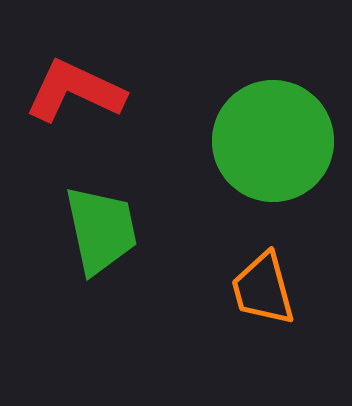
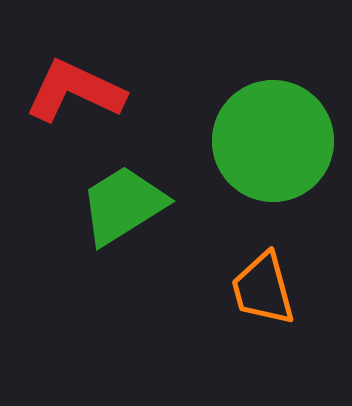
green trapezoid: moved 22 px right, 25 px up; rotated 110 degrees counterclockwise
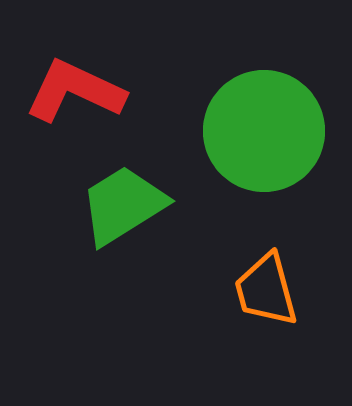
green circle: moved 9 px left, 10 px up
orange trapezoid: moved 3 px right, 1 px down
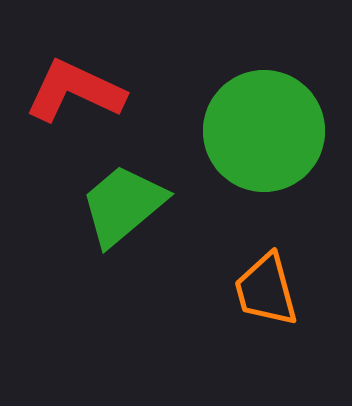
green trapezoid: rotated 8 degrees counterclockwise
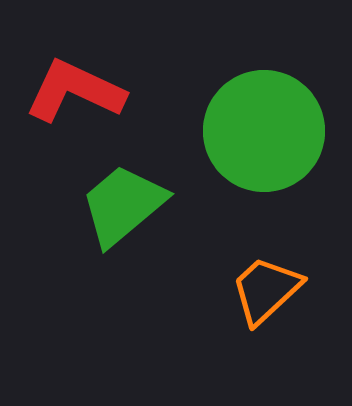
orange trapezoid: rotated 62 degrees clockwise
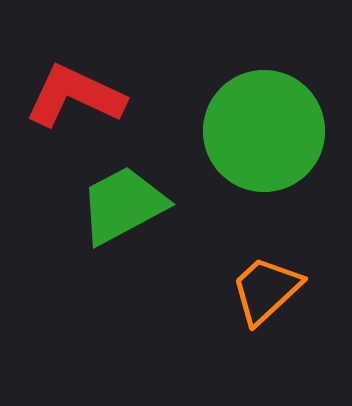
red L-shape: moved 5 px down
green trapezoid: rotated 12 degrees clockwise
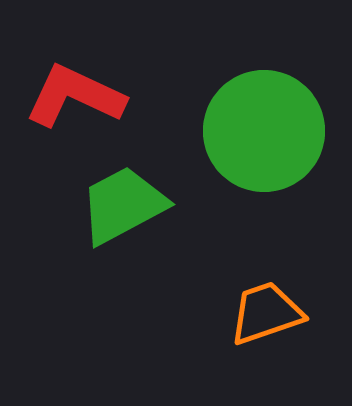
orange trapezoid: moved 23 px down; rotated 24 degrees clockwise
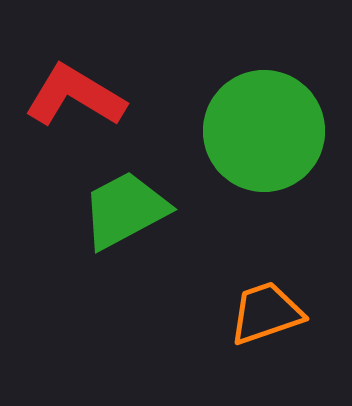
red L-shape: rotated 6 degrees clockwise
green trapezoid: moved 2 px right, 5 px down
